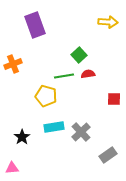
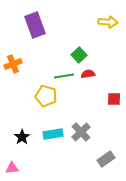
cyan rectangle: moved 1 px left, 7 px down
gray rectangle: moved 2 px left, 4 px down
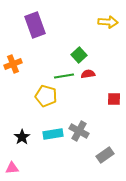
gray cross: moved 2 px left, 1 px up; rotated 18 degrees counterclockwise
gray rectangle: moved 1 px left, 4 px up
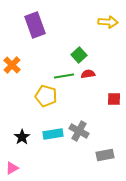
orange cross: moved 1 px left, 1 px down; rotated 24 degrees counterclockwise
gray rectangle: rotated 24 degrees clockwise
pink triangle: rotated 24 degrees counterclockwise
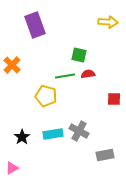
green square: rotated 35 degrees counterclockwise
green line: moved 1 px right
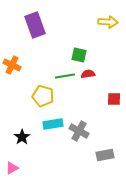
orange cross: rotated 18 degrees counterclockwise
yellow pentagon: moved 3 px left
cyan rectangle: moved 10 px up
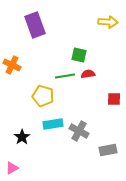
gray rectangle: moved 3 px right, 5 px up
